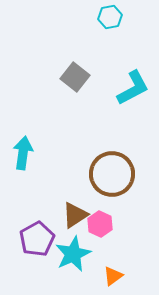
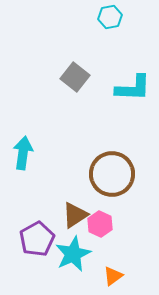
cyan L-shape: rotated 30 degrees clockwise
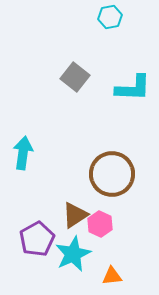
orange triangle: moved 1 px left; rotated 30 degrees clockwise
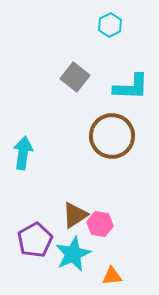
cyan hexagon: moved 8 px down; rotated 15 degrees counterclockwise
cyan L-shape: moved 2 px left, 1 px up
brown circle: moved 38 px up
pink hexagon: rotated 15 degrees counterclockwise
purple pentagon: moved 2 px left, 1 px down
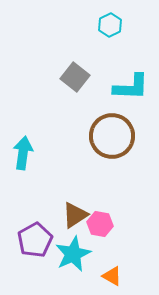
orange triangle: rotated 35 degrees clockwise
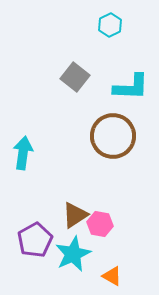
brown circle: moved 1 px right
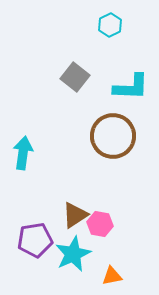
purple pentagon: rotated 20 degrees clockwise
orange triangle: rotated 40 degrees counterclockwise
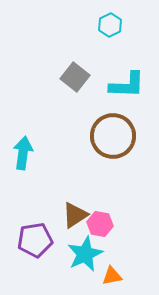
cyan L-shape: moved 4 px left, 2 px up
cyan star: moved 12 px right
